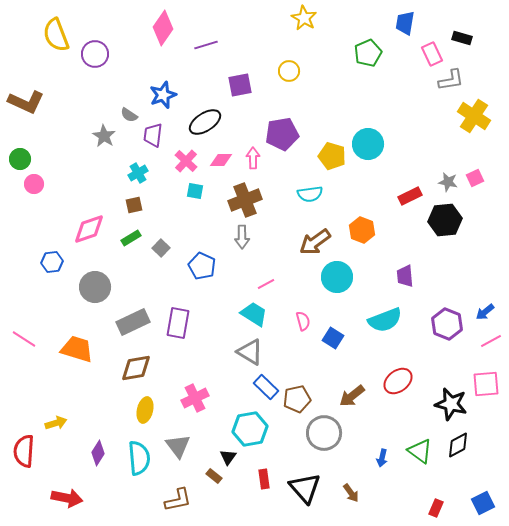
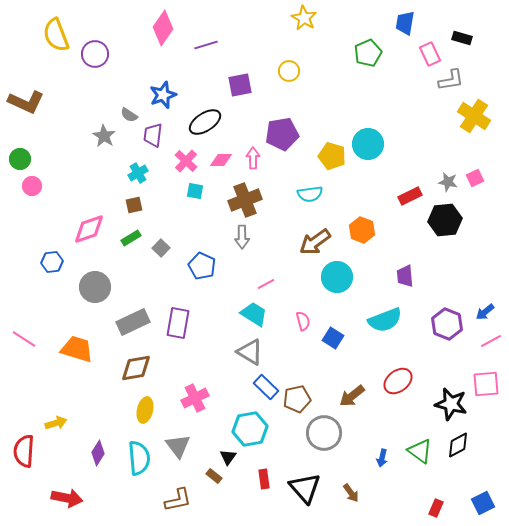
pink rectangle at (432, 54): moved 2 px left
pink circle at (34, 184): moved 2 px left, 2 px down
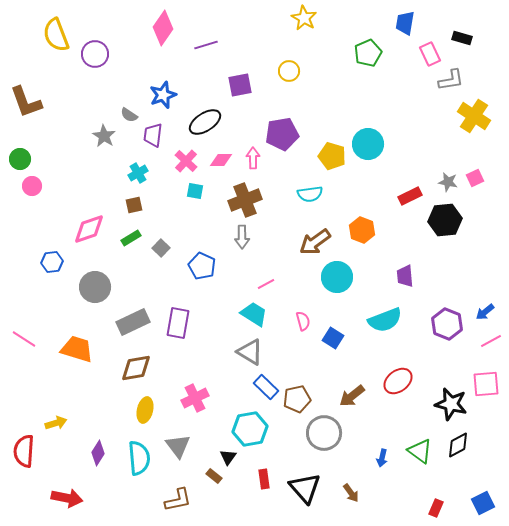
brown L-shape at (26, 102): rotated 45 degrees clockwise
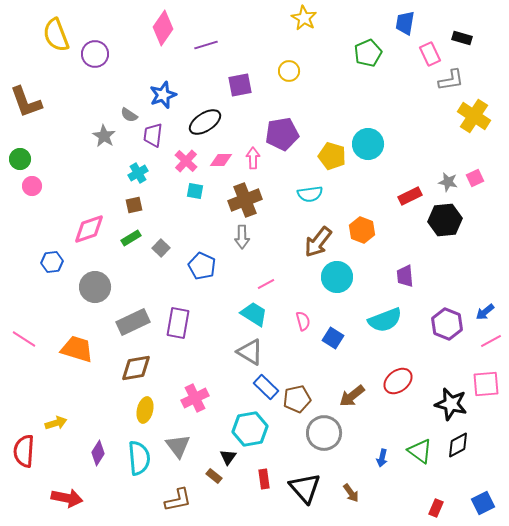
brown arrow at (315, 242): moved 3 px right; rotated 16 degrees counterclockwise
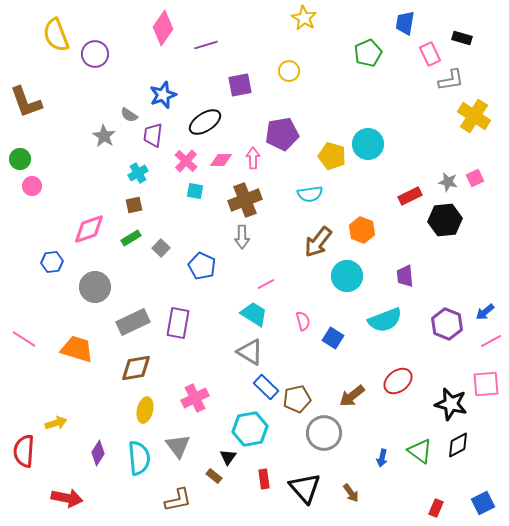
cyan circle at (337, 277): moved 10 px right, 1 px up
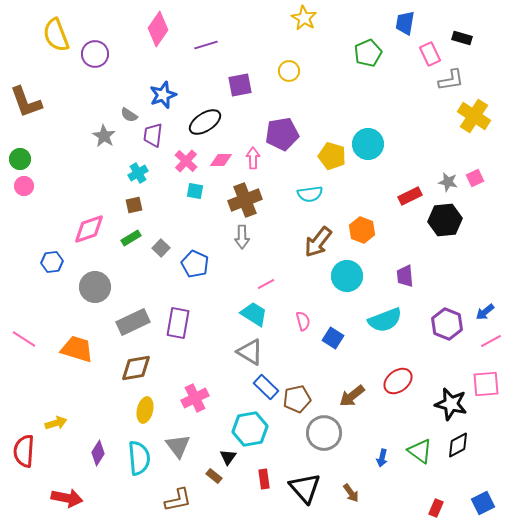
pink diamond at (163, 28): moved 5 px left, 1 px down
pink circle at (32, 186): moved 8 px left
blue pentagon at (202, 266): moved 7 px left, 2 px up
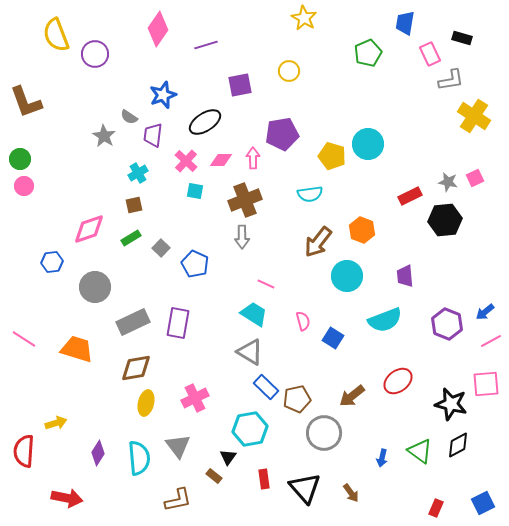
gray semicircle at (129, 115): moved 2 px down
pink line at (266, 284): rotated 54 degrees clockwise
yellow ellipse at (145, 410): moved 1 px right, 7 px up
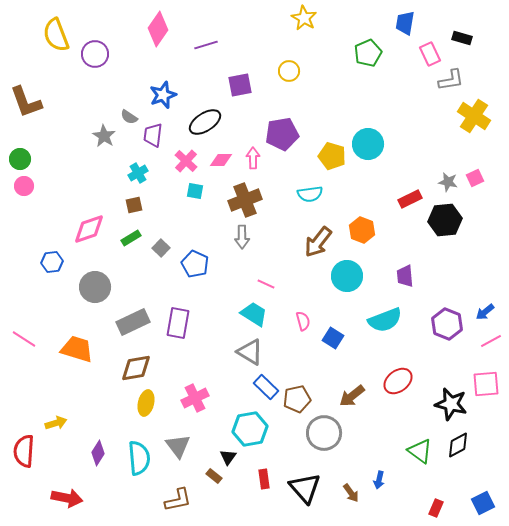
red rectangle at (410, 196): moved 3 px down
blue arrow at (382, 458): moved 3 px left, 22 px down
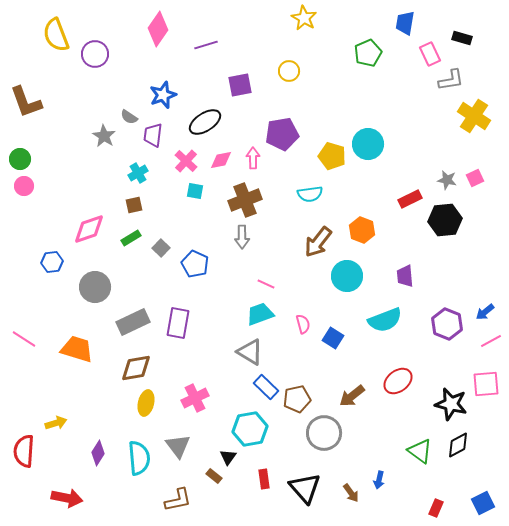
pink diamond at (221, 160): rotated 10 degrees counterclockwise
gray star at (448, 182): moved 1 px left, 2 px up
cyan trapezoid at (254, 314): moved 6 px right; rotated 52 degrees counterclockwise
pink semicircle at (303, 321): moved 3 px down
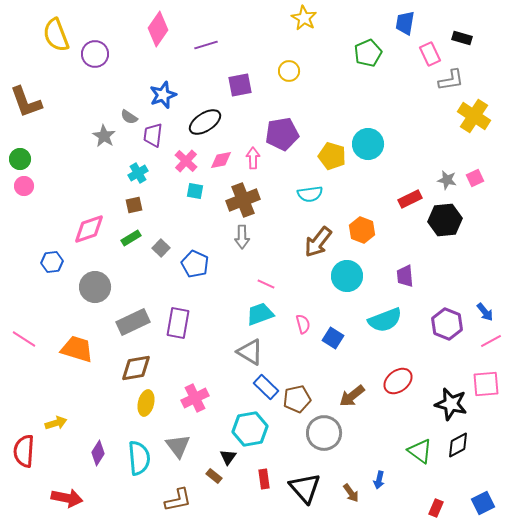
brown cross at (245, 200): moved 2 px left
blue arrow at (485, 312): rotated 90 degrees counterclockwise
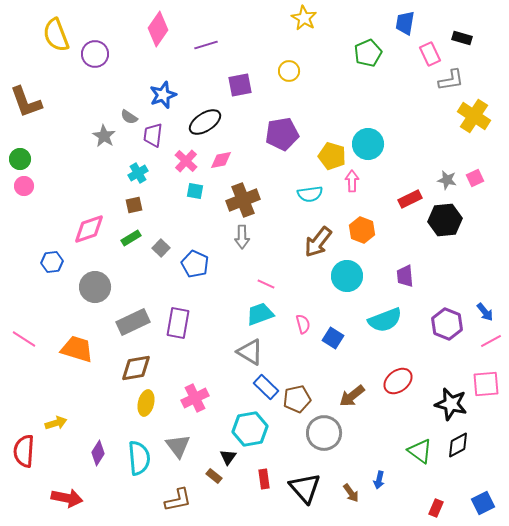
pink arrow at (253, 158): moved 99 px right, 23 px down
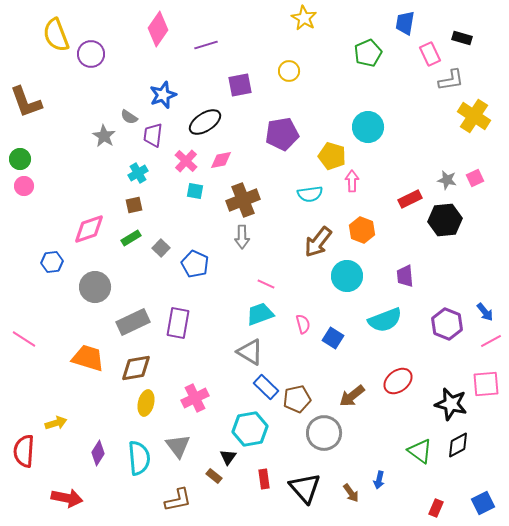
purple circle at (95, 54): moved 4 px left
cyan circle at (368, 144): moved 17 px up
orange trapezoid at (77, 349): moved 11 px right, 9 px down
